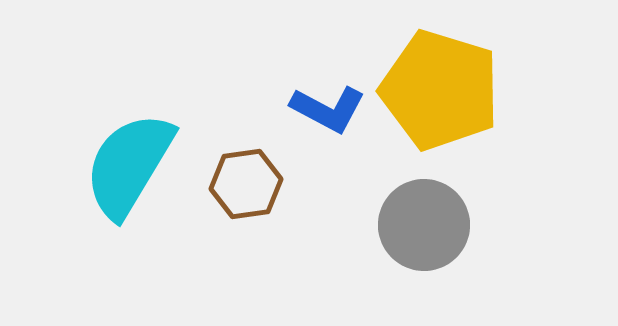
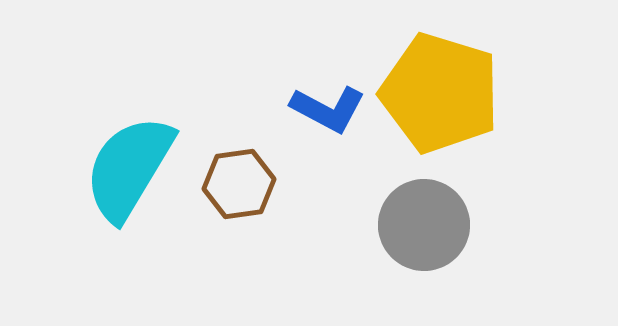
yellow pentagon: moved 3 px down
cyan semicircle: moved 3 px down
brown hexagon: moved 7 px left
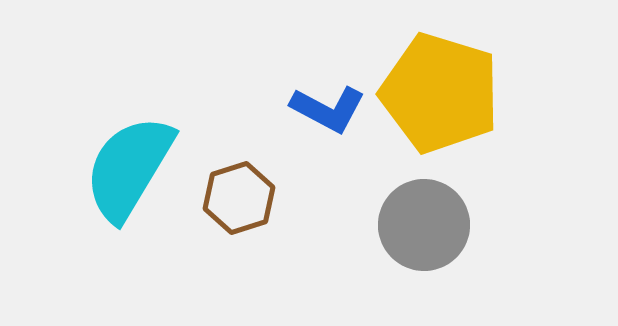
brown hexagon: moved 14 px down; rotated 10 degrees counterclockwise
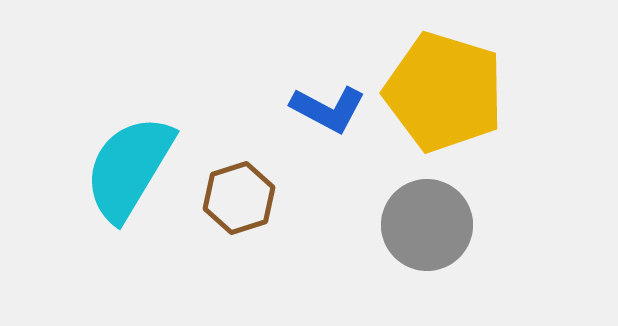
yellow pentagon: moved 4 px right, 1 px up
gray circle: moved 3 px right
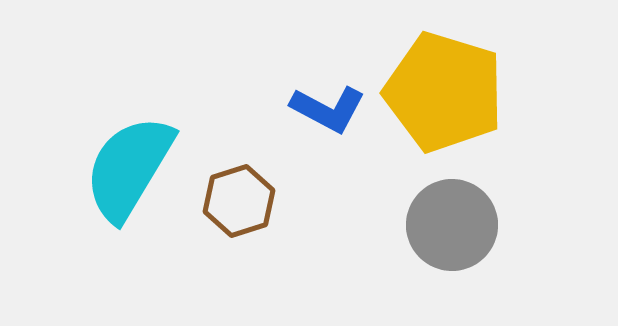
brown hexagon: moved 3 px down
gray circle: moved 25 px right
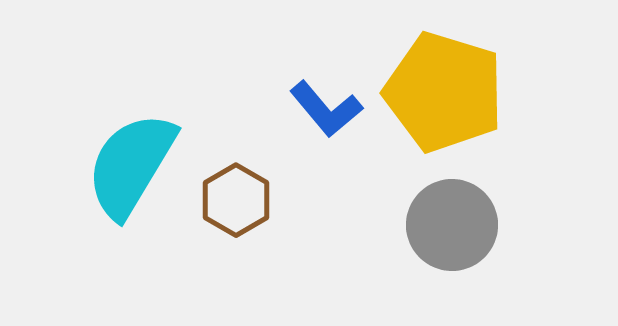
blue L-shape: moved 2 px left; rotated 22 degrees clockwise
cyan semicircle: moved 2 px right, 3 px up
brown hexagon: moved 3 px left, 1 px up; rotated 12 degrees counterclockwise
